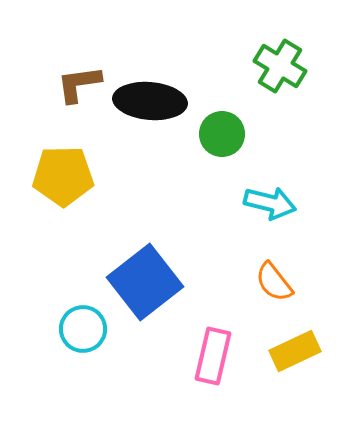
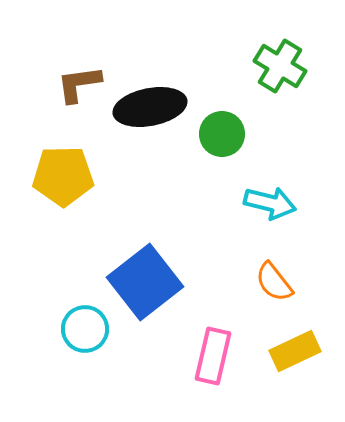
black ellipse: moved 6 px down; rotated 16 degrees counterclockwise
cyan circle: moved 2 px right
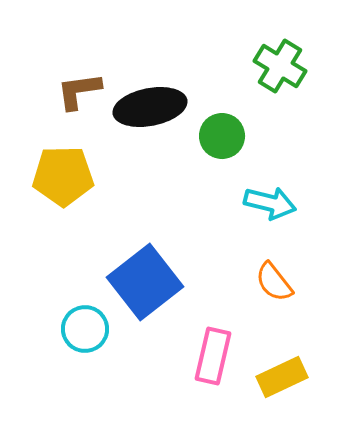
brown L-shape: moved 7 px down
green circle: moved 2 px down
yellow rectangle: moved 13 px left, 26 px down
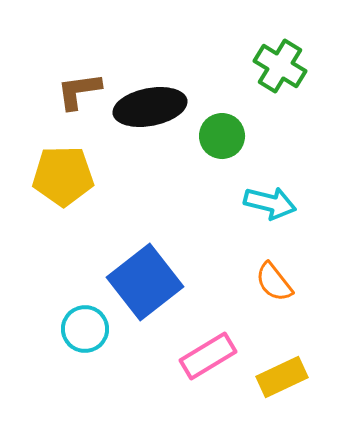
pink rectangle: moved 5 px left; rotated 46 degrees clockwise
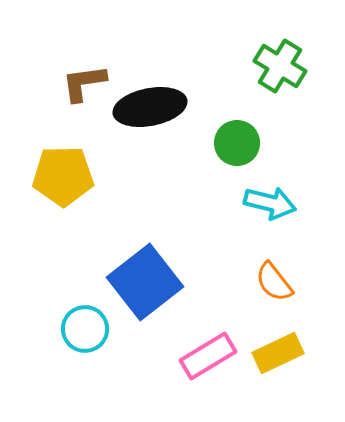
brown L-shape: moved 5 px right, 8 px up
green circle: moved 15 px right, 7 px down
yellow rectangle: moved 4 px left, 24 px up
